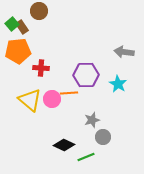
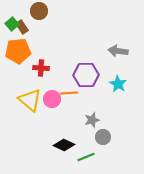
gray arrow: moved 6 px left, 1 px up
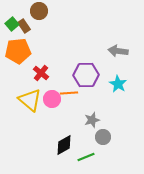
brown rectangle: moved 2 px right, 1 px up
red cross: moved 5 px down; rotated 35 degrees clockwise
black diamond: rotated 55 degrees counterclockwise
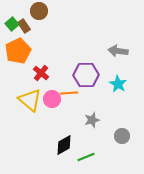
orange pentagon: rotated 20 degrees counterclockwise
gray circle: moved 19 px right, 1 px up
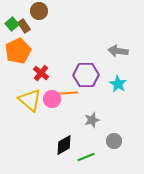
gray circle: moved 8 px left, 5 px down
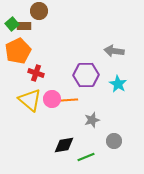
brown rectangle: rotated 56 degrees counterclockwise
gray arrow: moved 4 px left
red cross: moved 5 px left; rotated 21 degrees counterclockwise
orange line: moved 7 px down
black diamond: rotated 20 degrees clockwise
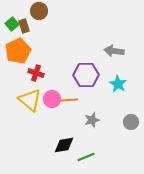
brown rectangle: rotated 72 degrees clockwise
gray circle: moved 17 px right, 19 px up
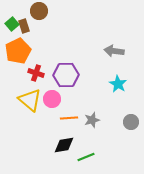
purple hexagon: moved 20 px left
orange line: moved 18 px down
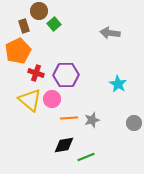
green square: moved 42 px right
gray arrow: moved 4 px left, 18 px up
gray circle: moved 3 px right, 1 px down
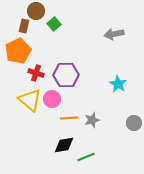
brown circle: moved 3 px left
brown rectangle: rotated 32 degrees clockwise
gray arrow: moved 4 px right, 1 px down; rotated 18 degrees counterclockwise
